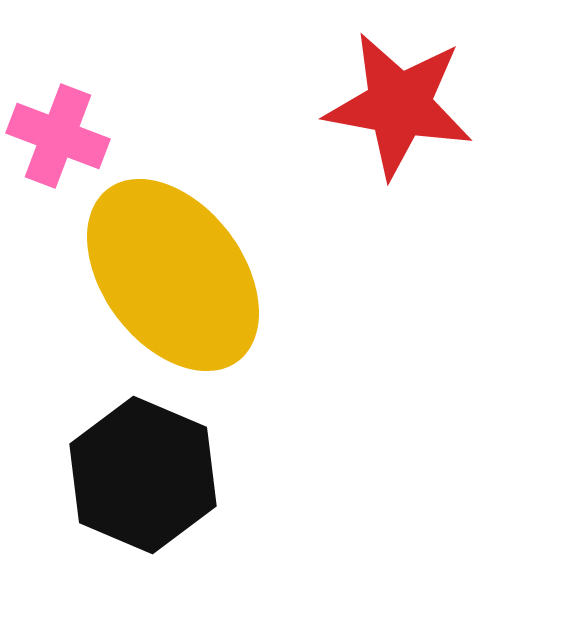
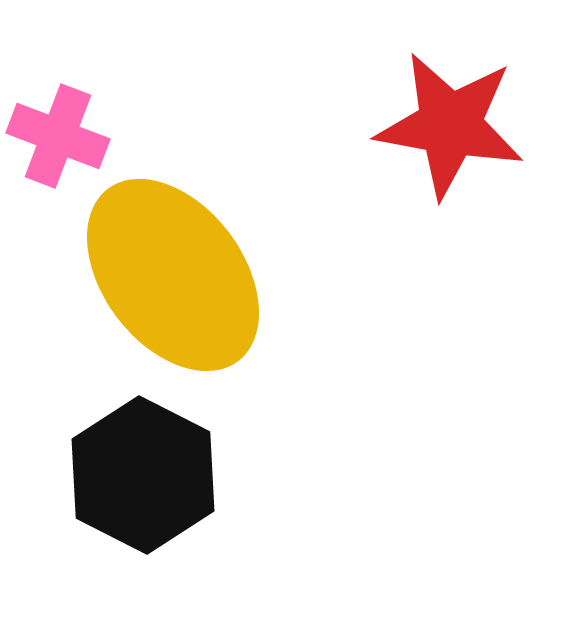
red star: moved 51 px right, 20 px down
black hexagon: rotated 4 degrees clockwise
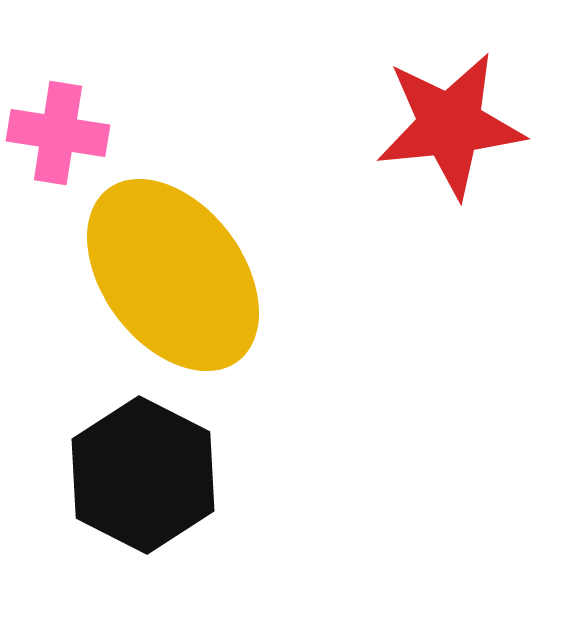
red star: rotated 16 degrees counterclockwise
pink cross: moved 3 px up; rotated 12 degrees counterclockwise
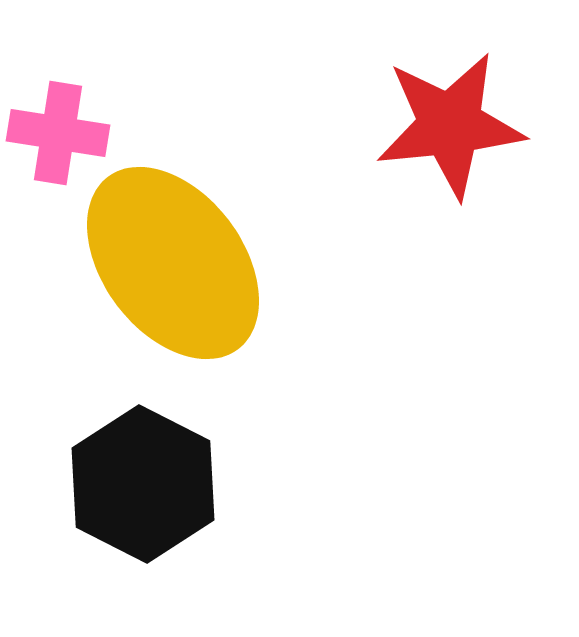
yellow ellipse: moved 12 px up
black hexagon: moved 9 px down
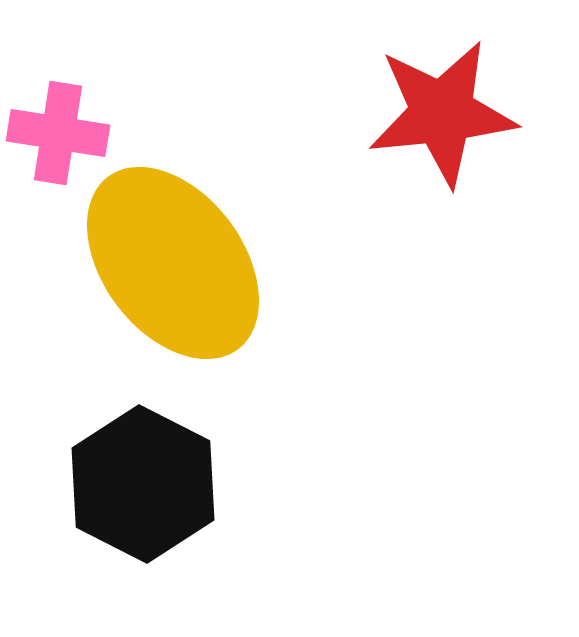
red star: moved 8 px left, 12 px up
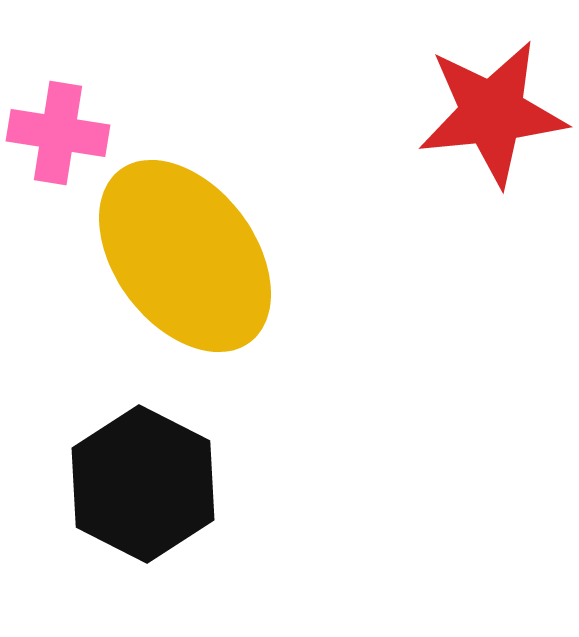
red star: moved 50 px right
yellow ellipse: moved 12 px right, 7 px up
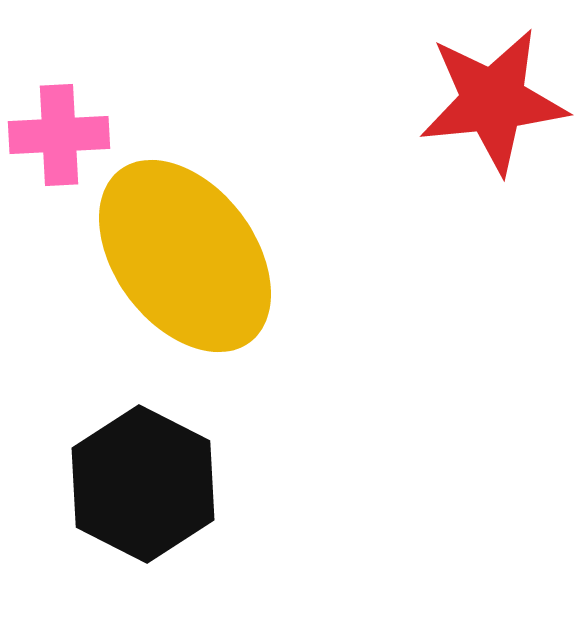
red star: moved 1 px right, 12 px up
pink cross: moved 1 px right, 2 px down; rotated 12 degrees counterclockwise
